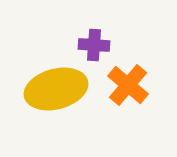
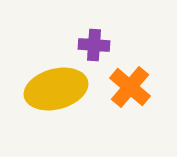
orange cross: moved 2 px right, 2 px down
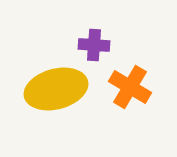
orange cross: rotated 9 degrees counterclockwise
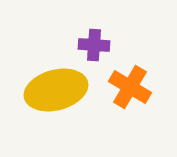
yellow ellipse: moved 1 px down
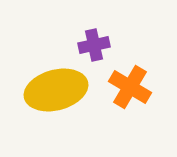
purple cross: rotated 16 degrees counterclockwise
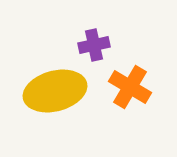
yellow ellipse: moved 1 px left, 1 px down
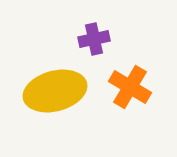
purple cross: moved 6 px up
